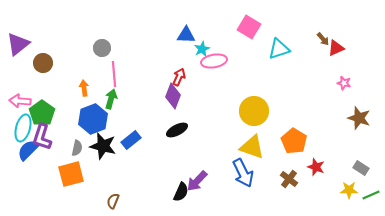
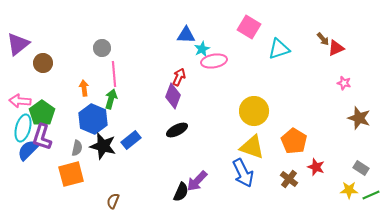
blue hexagon: rotated 16 degrees counterclockwise
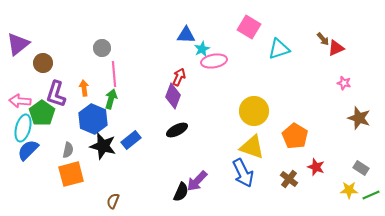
purple L-shape: moved 14 px right, 43 px up
orange pentagon: moved 1 px right, 5 px up
gray semicircle: moved 9 px left, 2 px down
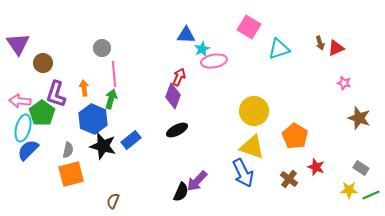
brown arrow: moved 3 px left, 4 px down; rotated 24 degrees clockwise
purple triangle: rotated 25 degrees counterclockwise
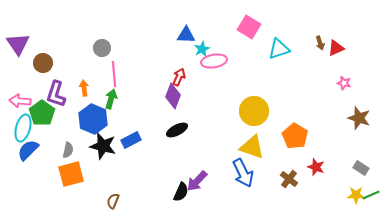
blue rectangle: rotated 12 degrees clockwise
yellow star: moved 7 px right, 5 px down
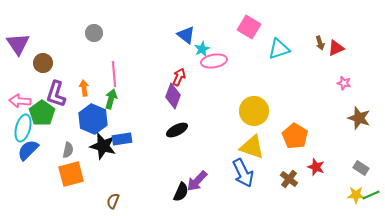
blue triangle: rotated 36 degrees clockwise
gray circle: moved 8 px left, 15 px up
blue rectangle: moved 9 px left, 1 px up; rotated 18 degrees clockwise
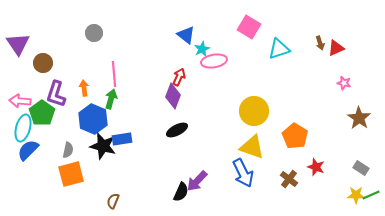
brown star: rotated 15 degrees clockwise
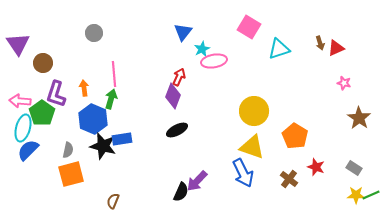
blue triangle: moved 3 px left, 3 px up; rotated 30 degrees clockwise
gray rectangle: moved 7 px left
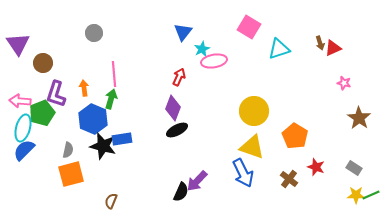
red triangle: moved 3 px left
purple diamond: moved 12 px down
green pentagon: rotated 15 degrees clockwise
blue semicircle: moved 4 px left
brown semicircle: moved 2 px left
